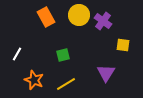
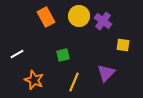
yellow circle: moved 1 px down
white line: rotated 32 degrees clockwise
purple triangle: rotated 12 degrees clockwise
yellow line: moved 8 px right, 2 px up; rotated 36 degrees counterclockwise
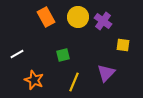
yellow circle: moved 1 px left, 1 px down
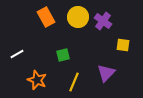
orange star: moved 3 px right
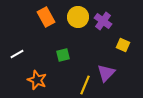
yellow square: rotated 16 degrees clockwise
yellow line: moved 11 px right, 3 px down
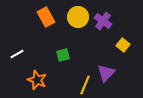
yellow square: rotated 16 degrees clockwise
